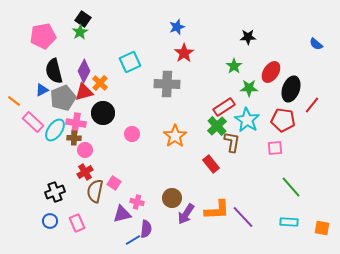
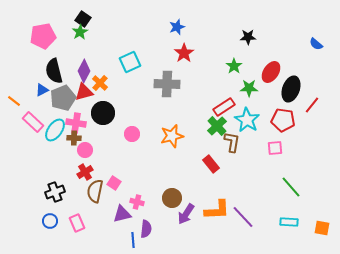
orange star at (175, 136): moved 3 px left; rotated 20 degrees clockwise
blue line at (133, 240): rotated 63 degrees counterclockwise
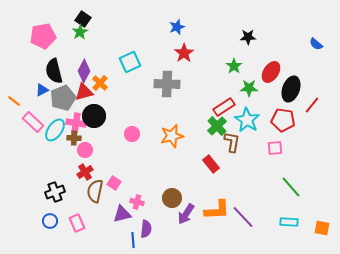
black circle at (103, 113): moved 9 px left, 3 px down
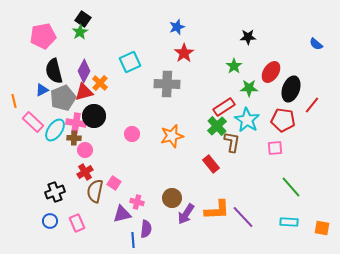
orange line at (14, 101): rotated 40 degrees clockwise
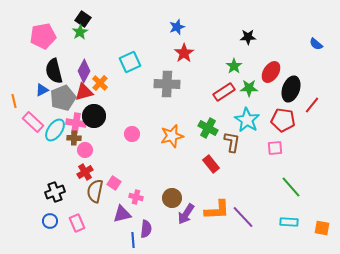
red rectangle at (224, 107): moved 15 px up
green cross at (217, 126): moved 9 px left, 2 px down; rotated 18 degrees counterclockwise
pink cross at (137, 202): moved 1 px left, 5 px up
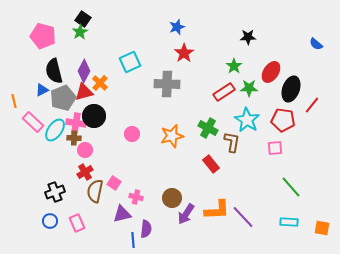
pink pentagon at (43, 36): rotated 25 degrees clockwise
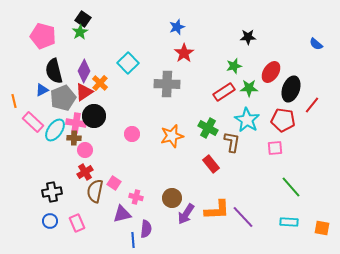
cyan square at (130, 62): moved 2 px left, 1 px down; rotated 20 degrees counterclockwise
green star at (234, 66): rotated 21 degrees clockwise
red triangle at (84, 92): rotated 18 degrees counterclockwise
black cross at (55, 192): moved 3 px left; rotated 12 degrees clockwise
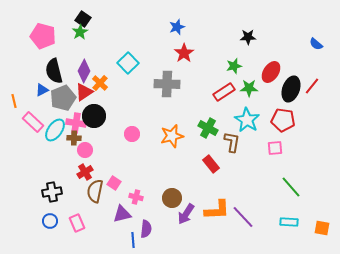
red line at (312, 105): moved 19 px up
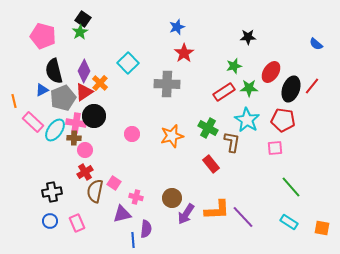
cyan rectangle at (289, 222): rotated 30 degrees clockwise
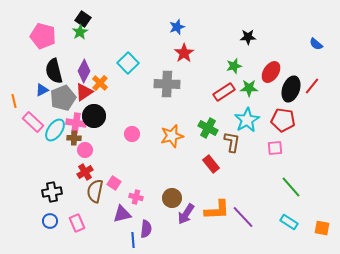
cyan star at (247, 120): rotated 10 degrees clockwise
